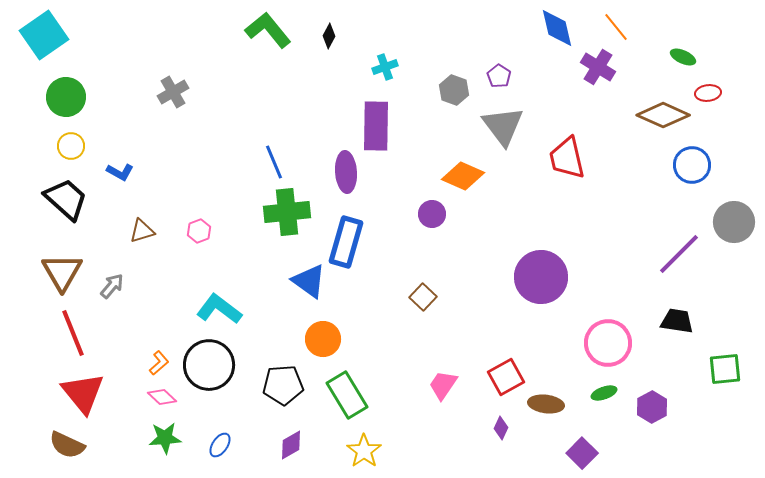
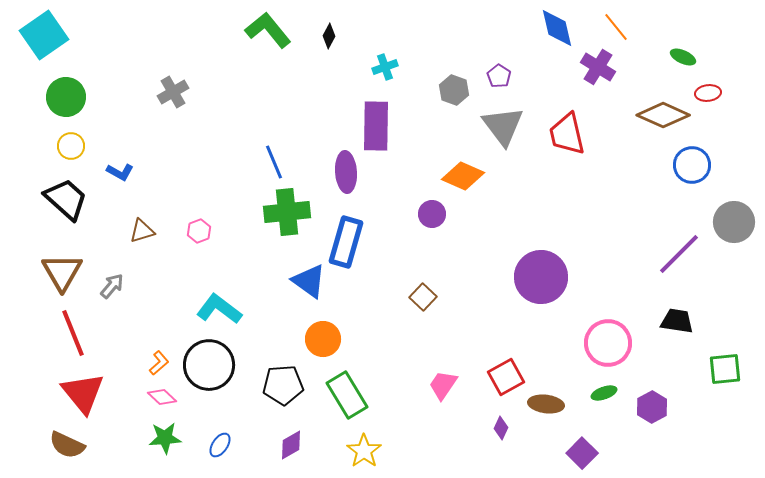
red trapezoid at (567, 158): moved 24 px up
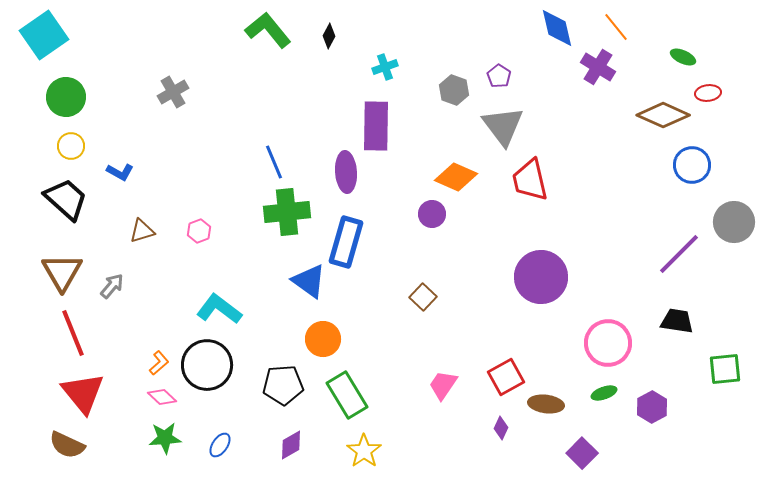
red trapezoid at (567, 134): moved 37 px left, 46 px down
orange diamond at (463, 176): moved 7 px left, 1 px down
black circle at (209, 365): moved 2 px left
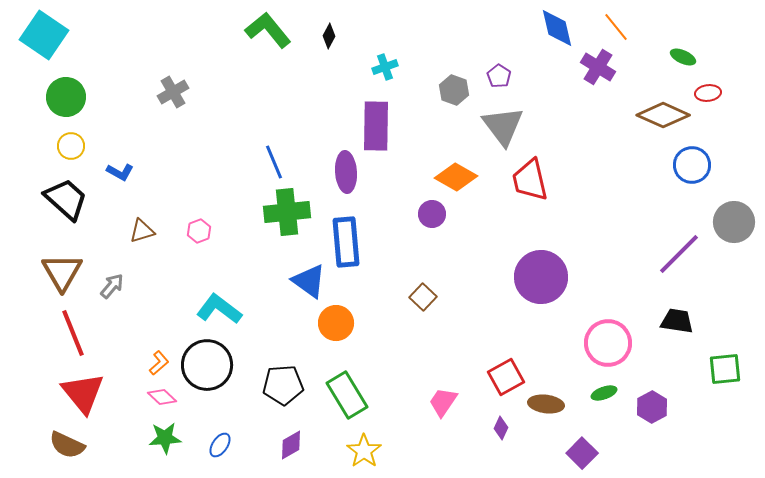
cyan square at (44, 35): rotated 21 degrees counterclockwise
orange diamond at (456, 177): rotated 6 degrees clockwise
blue rectangle at (346, 242): rotated 21 degrees counterclockwise
orange circle at (323, 339): moved 13 px right, 16 px up
pink trapezoid at (443, 385): moved 17 px down
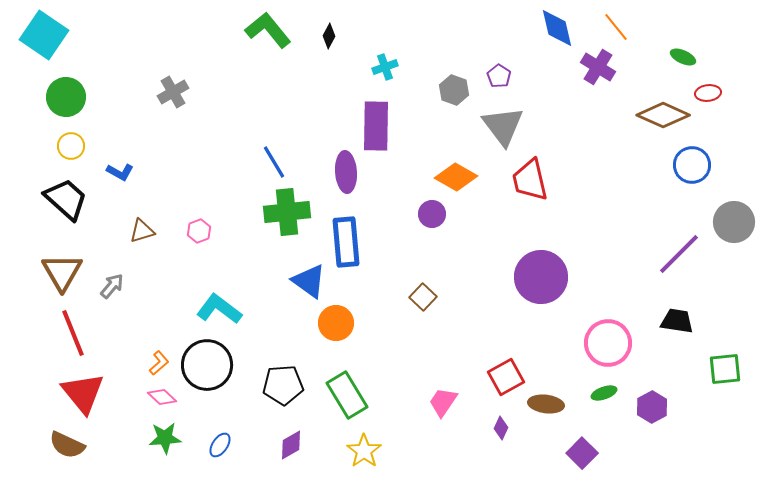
blue line at (274, 162): rotated 8 degrees counterclockwise
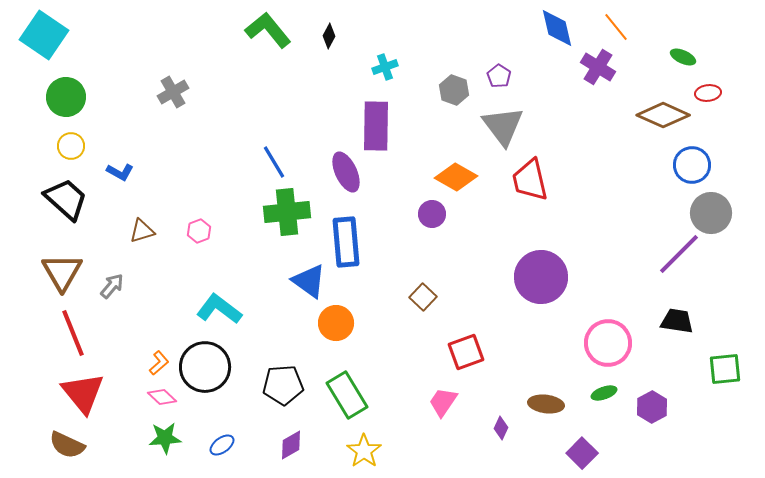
purple ellipse at (346, 172): rotated 21 degrees counterclockwise
gray circle at (734, 222): moved 23 px left, 9 px up
black circle at (207, 365): moved 2 px left, 2 px down
red square at (506, 377): moved 40 px left, 25 px up; rotated 9 degrees clockwise
blue ellipse at (220, 445): moved 2 px right; rotated 20 degrees clockwise
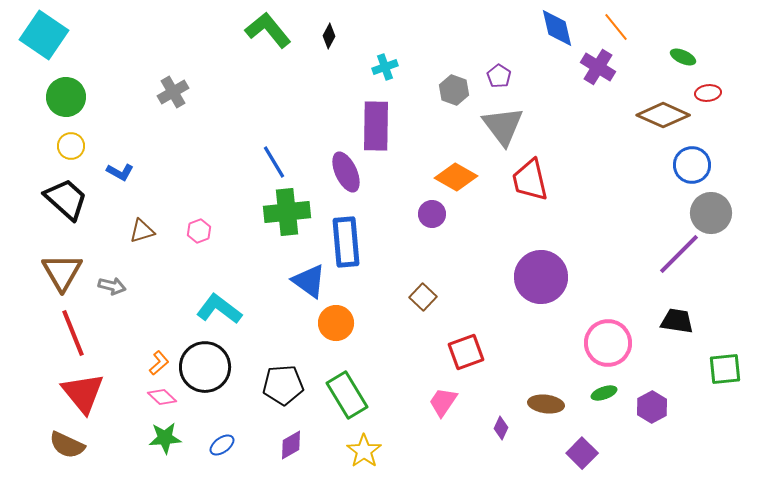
gray arrow at (112, 286): rotated 64 degrees clockwise
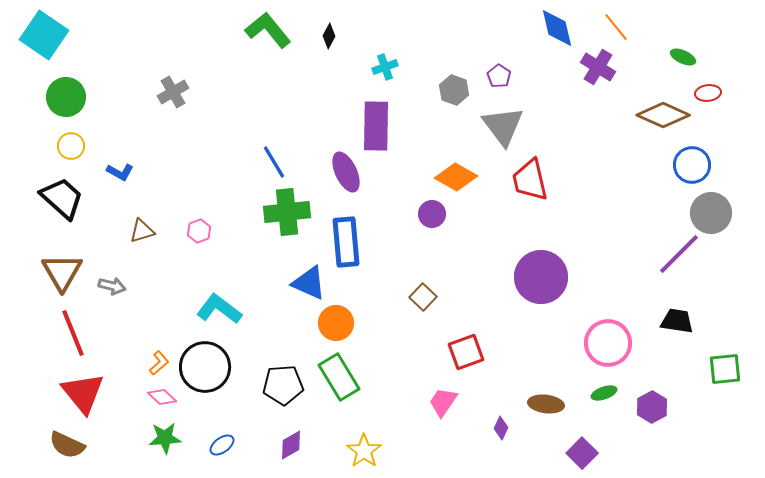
black trapezoid at (66, 199): moved 4 px left, 1 px up
blue triangle at (309, 281): moved 2 px down; rotated 12 degrees counterclockwise
green rectangle at (347, 395): moved 8 px left, 18 px up
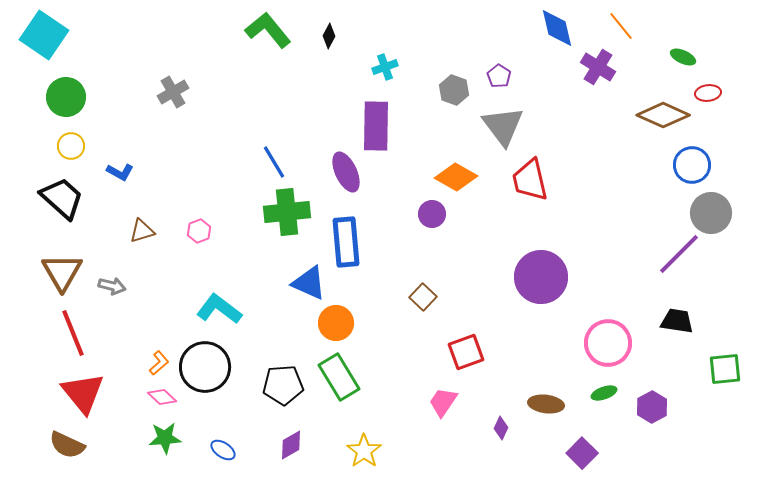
orange line at (616, 27): moved 5 px right, 1 px up
blue ellipse at (222, 445): moved 1 px right, 5 px down; rotated 70 degrees clockwise
